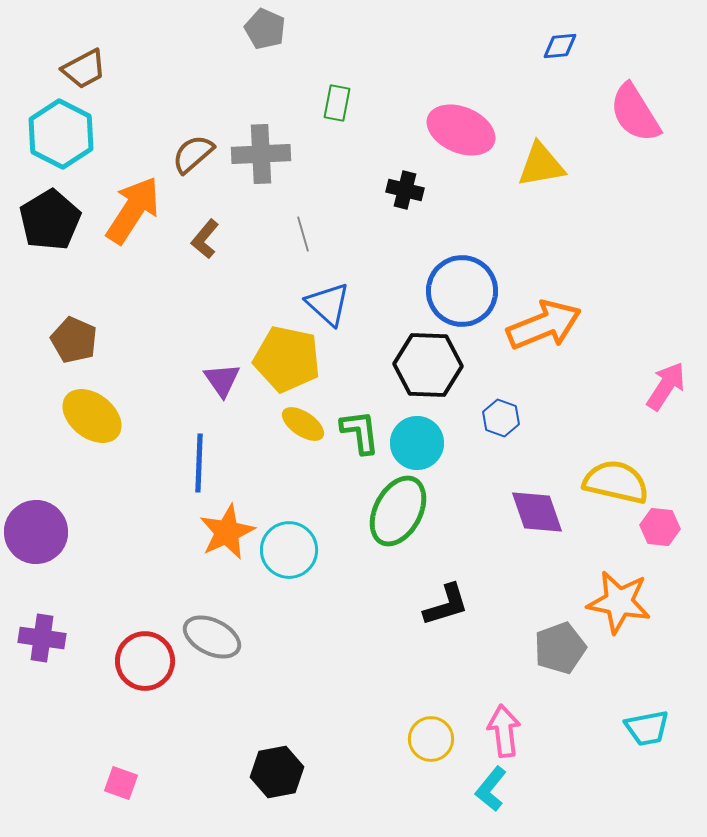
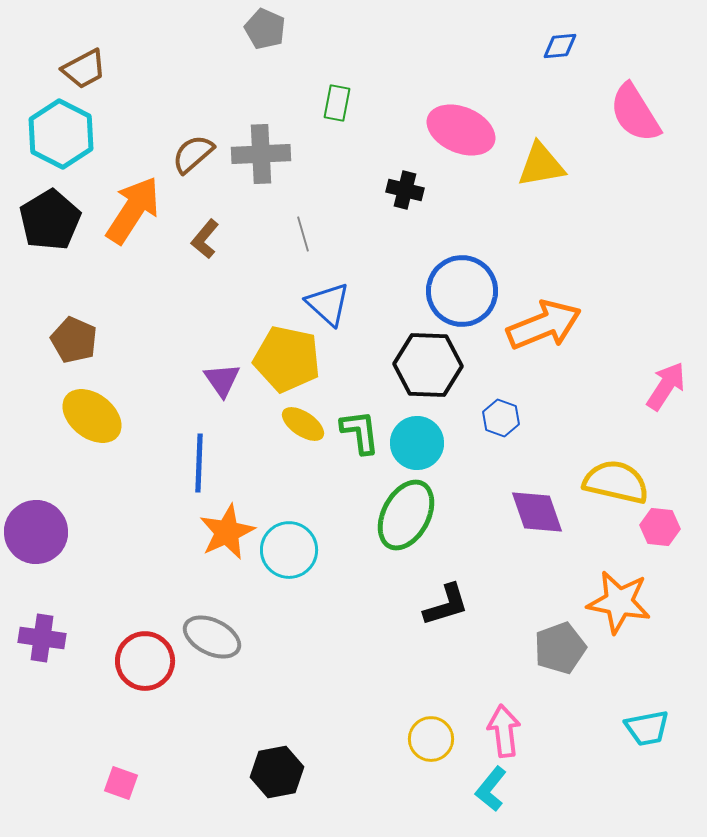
green ellipse at (398, 511): moved 8 px right, 4 px down
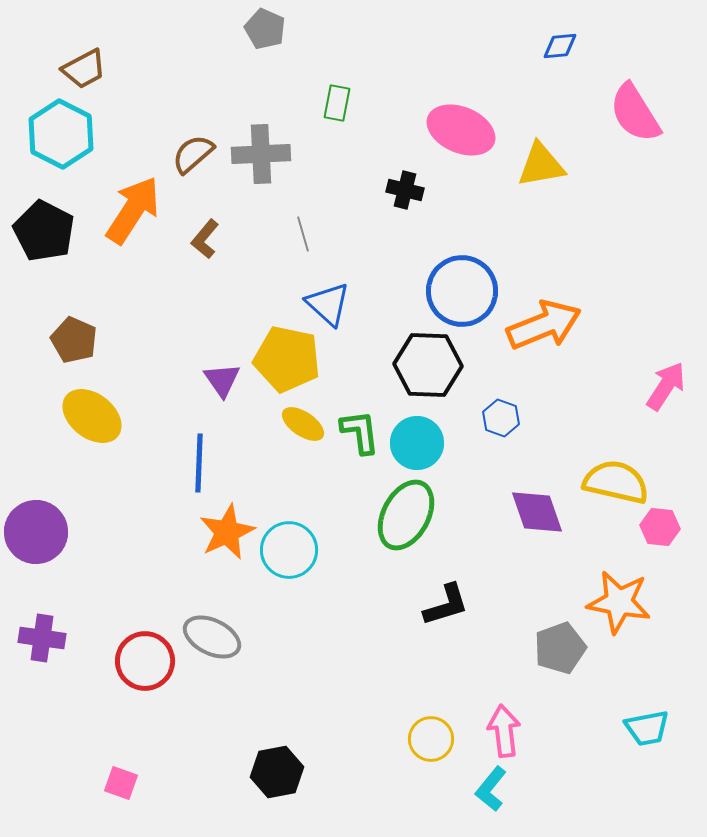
black pentagon at (50, 220): moved 6 px left, 11 px down; rotated 14 degrees counterclockwise
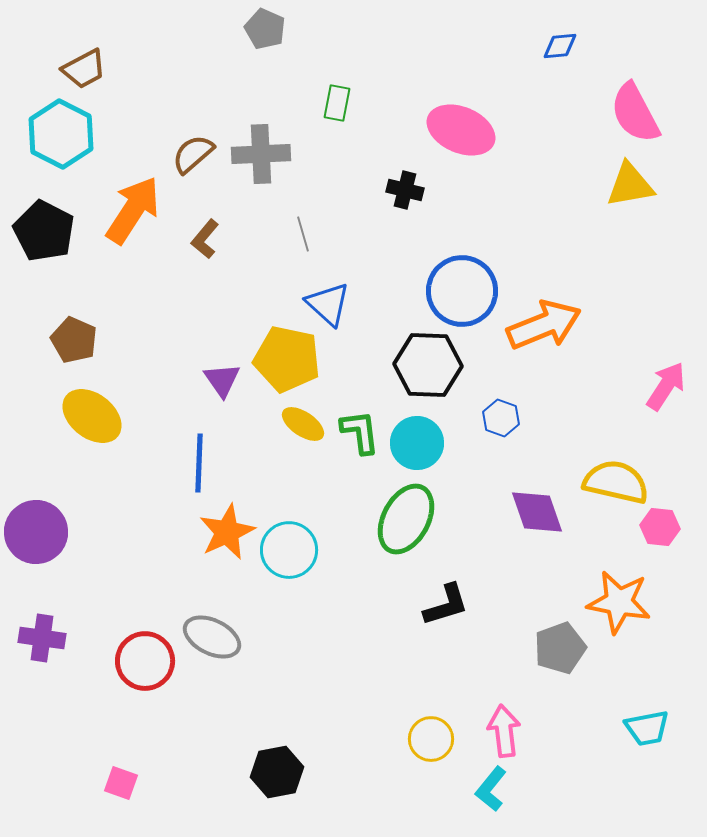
pink semicircle at (635, 113): rotated 4 degrees clockwise
yellow triangle at (541, 165): moved 89 px right, 20 px down
green ellipse at (406, 515): moved 4 px down
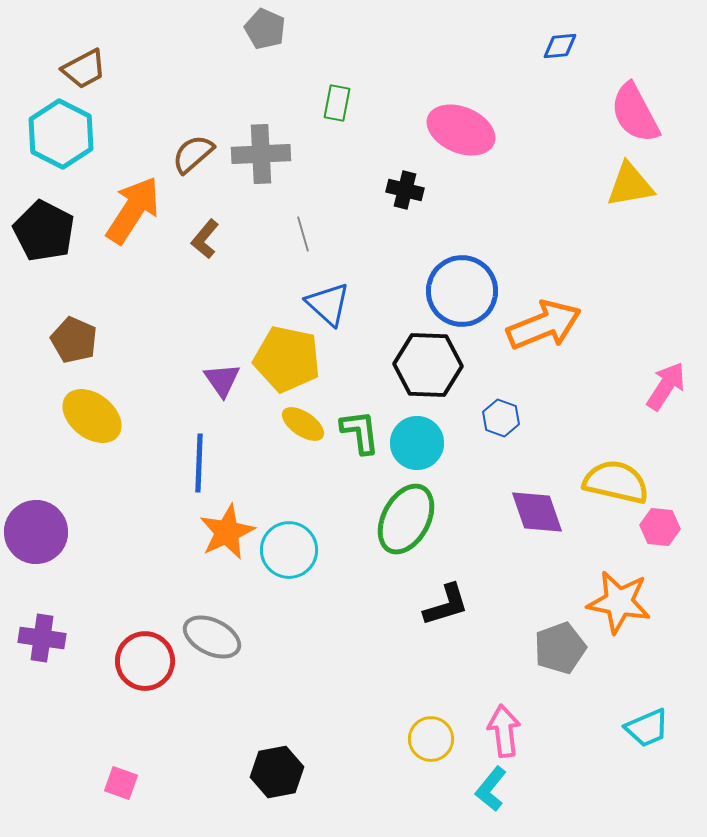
cyan trapezoid at (647, 728): rotated 12 degrees counterclockwise
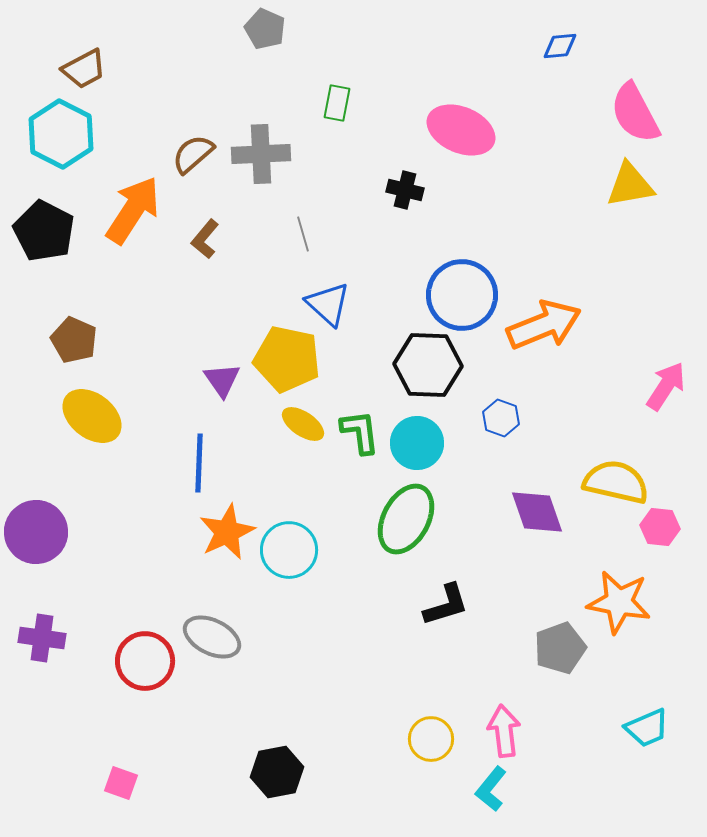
blue circle at (462, 291): moved 4 px down
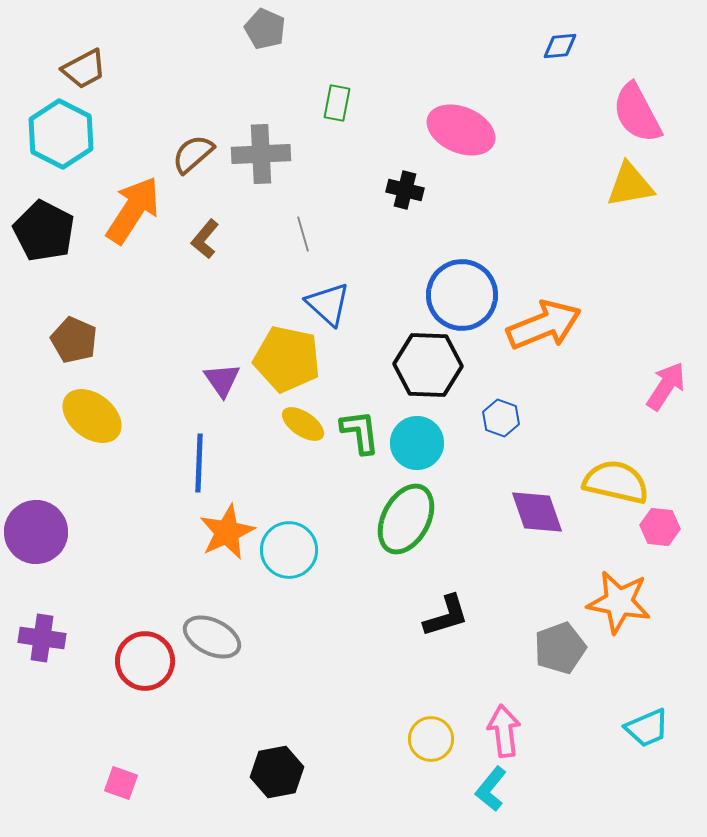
pink semicircle at (635, 113): moved 2 px right
black L-shape at (446, 605): moved 11 px down
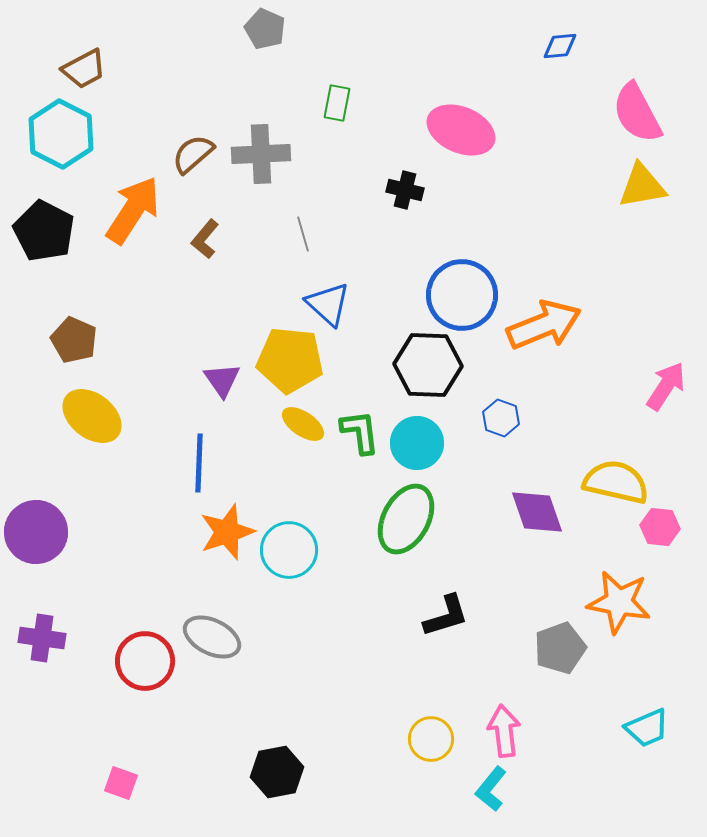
yellow triangle at (630, 185): moved 12 px right, 1 px down
yellow pentagon at (287, 359): moved 3 px right, 1 px down; rotated 6 degrees counterclockwise
orange star at (227, 532): rotated 6 degrees clockwise
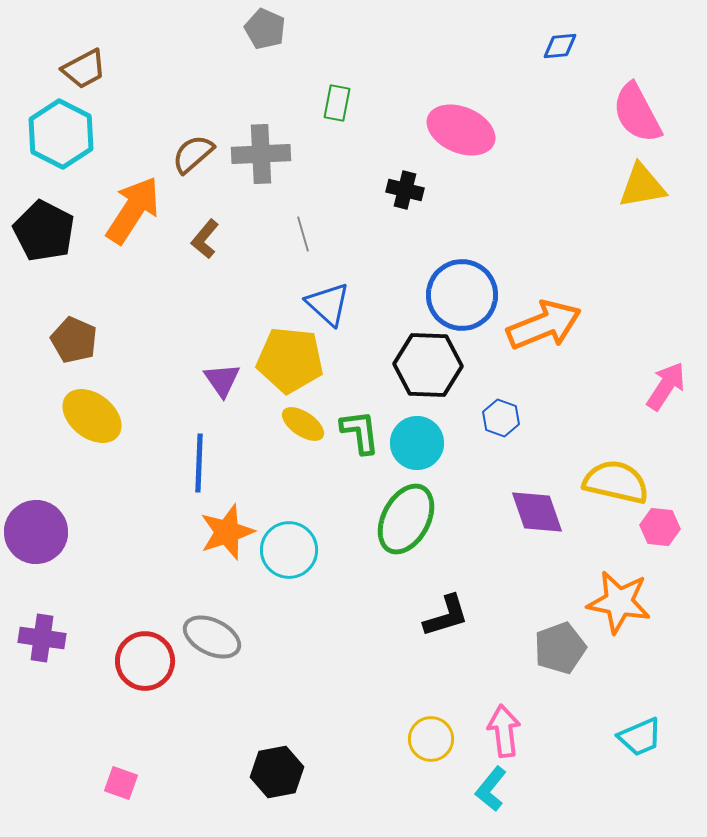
cyan trapezoid at (647, 728): moved 7 px left, 9 px down
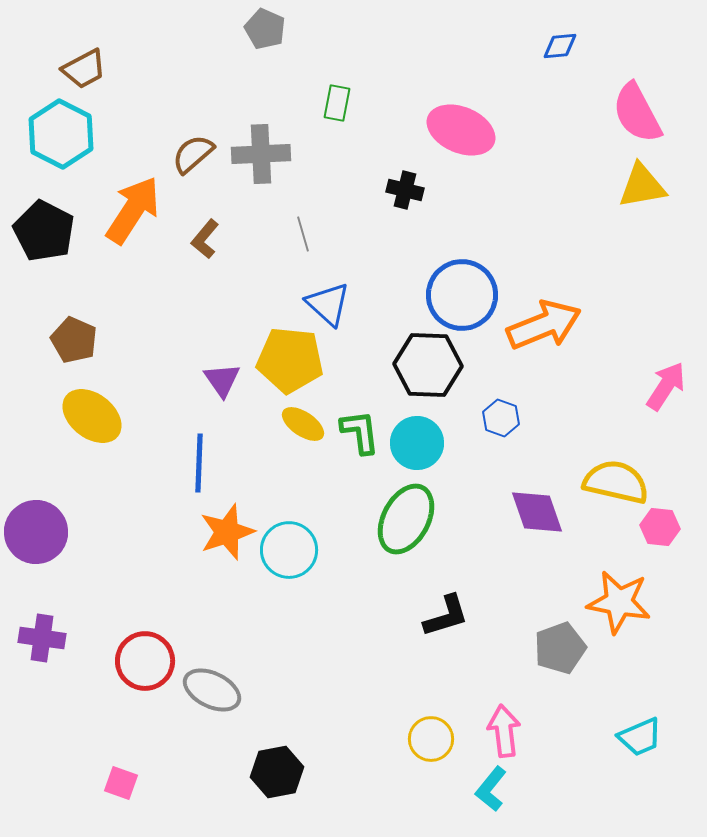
gray ellipse at (212, 637): moved 53 px down
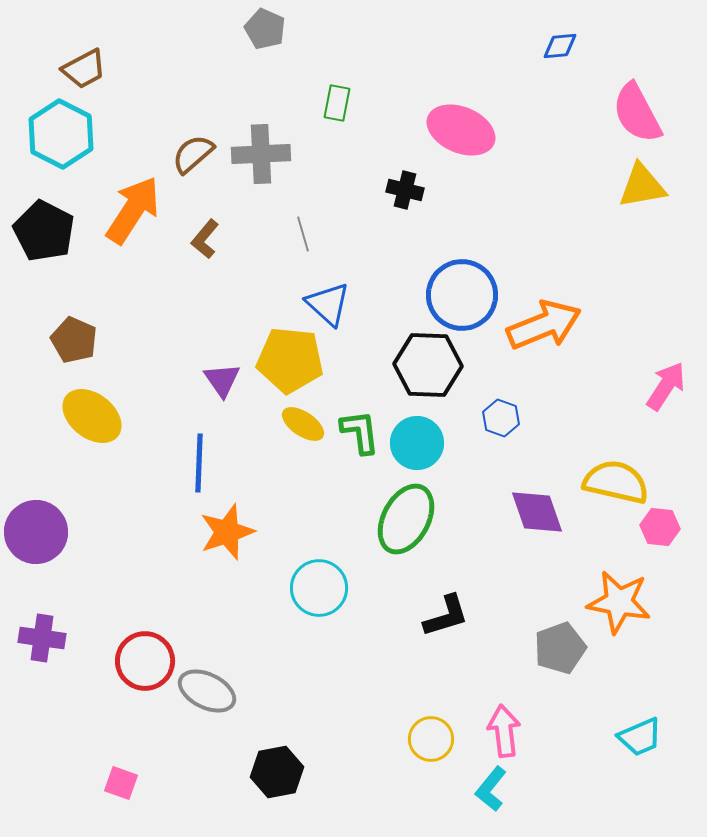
cyan circle at (289, 550): moved 30 px right, 38 px down
gray ellipse at (212, 690): moved 5 px left, 1 px down
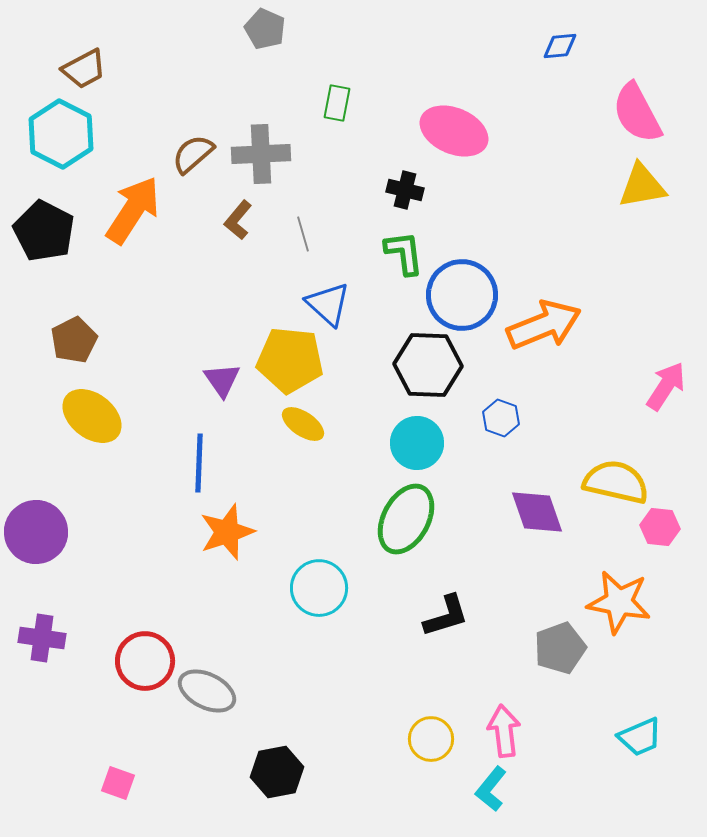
pink ellipse at (461, 130): moved 7 px left, 1 px down
brown L-shape at (205, 239): moved 33 px right, 19 px up
brown pentagon at (74, 340): rotated 21 degrees clockwise
green L-shape at (360, 432): moved 44 px right, 179 px up
pink square at (121, 783): moved 3 px left
